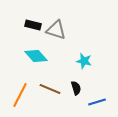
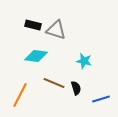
cyan diamond: rotated 40 degrees counterclockwise
brown line: moved 4 px right, 6 px up
blue line: moved 4 px right, 3 px up
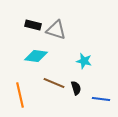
orange line: rotated 40 degrees counterclockwise
blue line: rotated 24 degrees clockwise
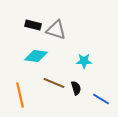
cyan star: rotated 14 degrees counterclockwise
blue line: rotated 24 degrees clockwise
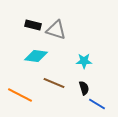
black semicircle: moved 8 px right
orange line: rotated 50 degrees counterclockwise
blue line: moved 4 px left, 5 px down
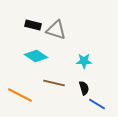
cyan diamond: rotated 25 degrees clockwise
brown line: rotated 10 degrees counterclockwise
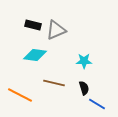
gray triangle: rotated 40 degrees counterclockwise
cyan diamond: moved 1 px left, 1 px up; rotated 25 degrees counterclockwise
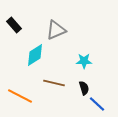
black rectangle: moved 19 px left; rotated 35 degrees clockwise
cyan diamond: rotated 40 degrees counterclockwise
orange line: moved 1 px down
blue line: rotated 12 degrees clockwise
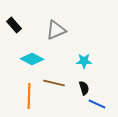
cyan diamond: moved 3 px left, 4 px down; rotated 60 degrees clockwise
orange line: moved 9 px right; rotated 65 degrees clockwise
blue line: rotated 18 degrees counterclockwise
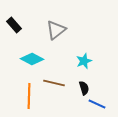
gray triangle: rotated 15 degrees counterclockwise
cyan star: rotated 21 degrees counterclockwise
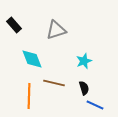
gray triangle: rotated 20 degrees clockwise
cyan diamond: rotated 40 degrees clockwise
blue line: moved 2 px left, 1 px down
